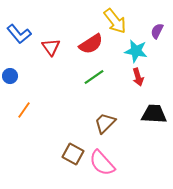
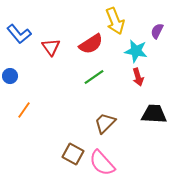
yellow arrow: rotated 16 degrees clockwise
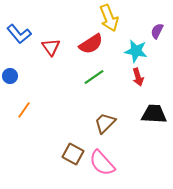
yellow arrow: moved 6 px left, 3 px up
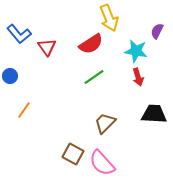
red triangle: moved 4 px left
